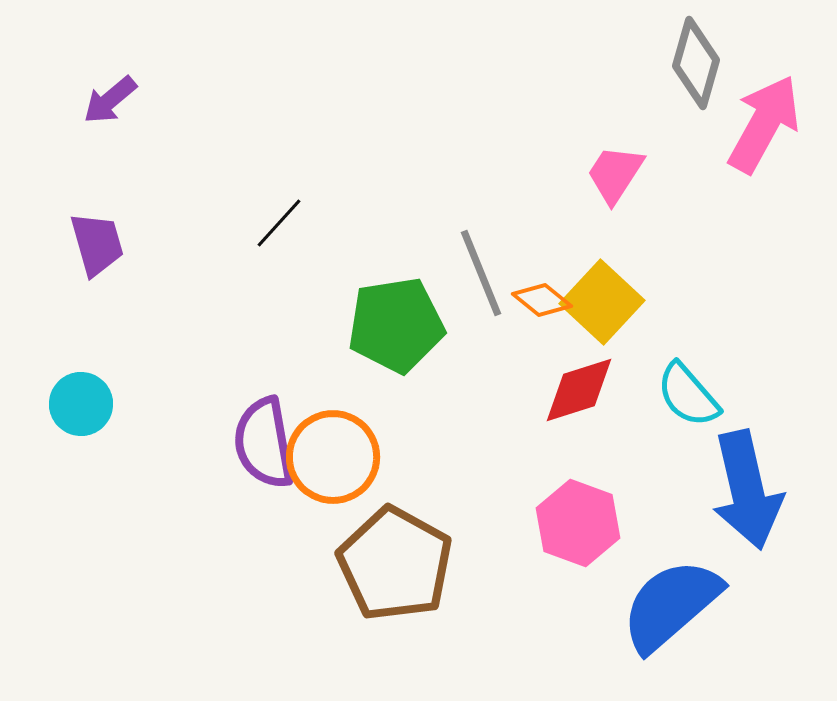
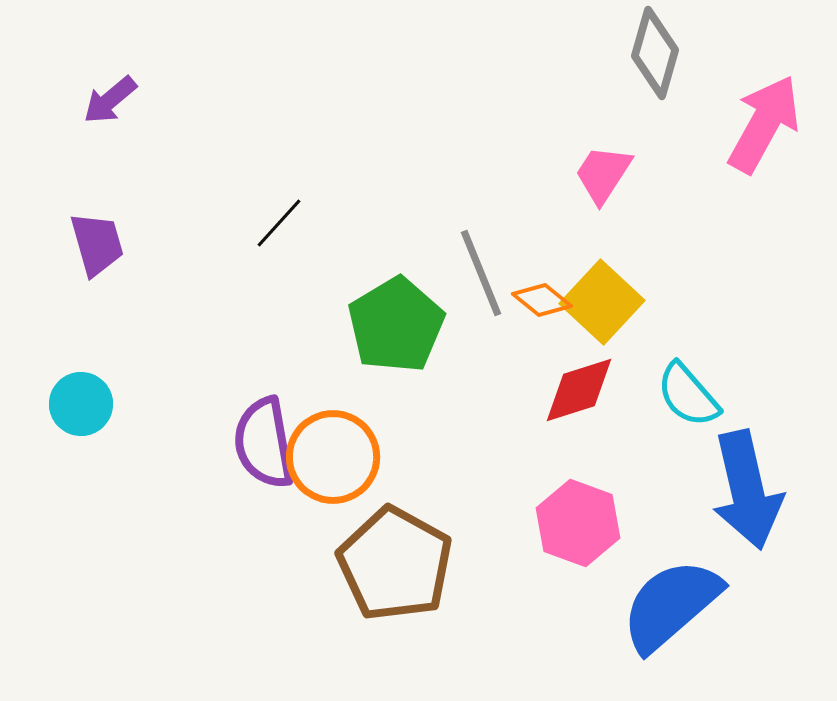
gray diamond: moved 41 px left, 10 px up
pink trapezoid: moved 12 px left
green pentagon: rotated 22 degrees counterclockwise
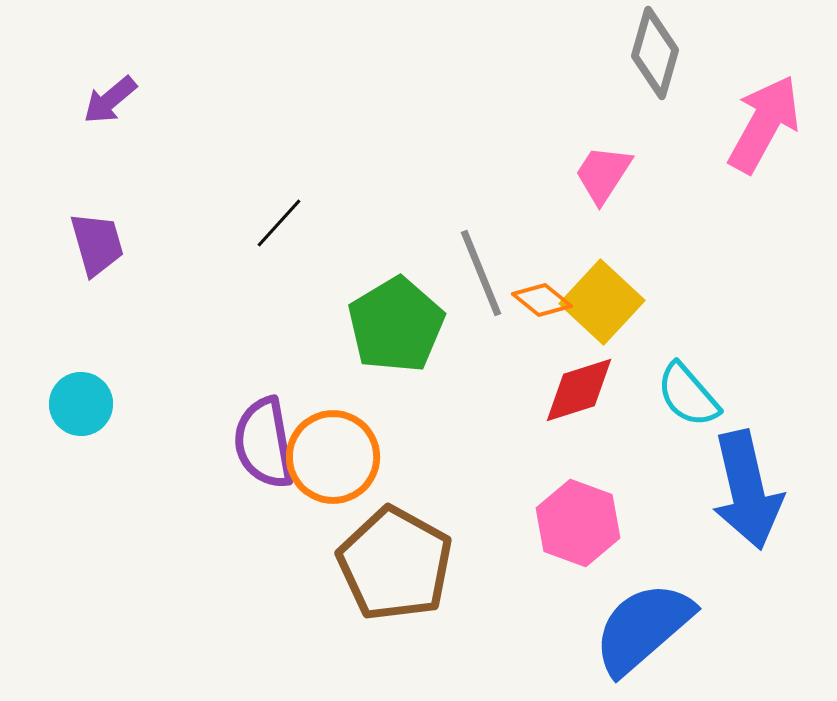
blue semicircle: moved 28 px left, 23 px down
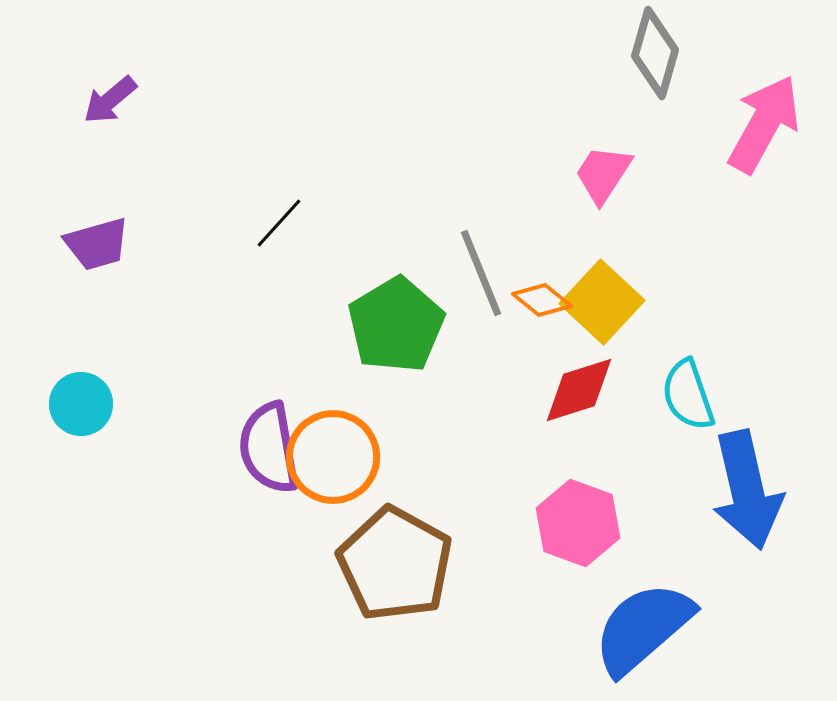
purple trapezoid: rotated 90 degrees clockwise
cyan semicircle: rotated 22 degrees clockwise
purple semicircle: moved 5 px right, 5 px down
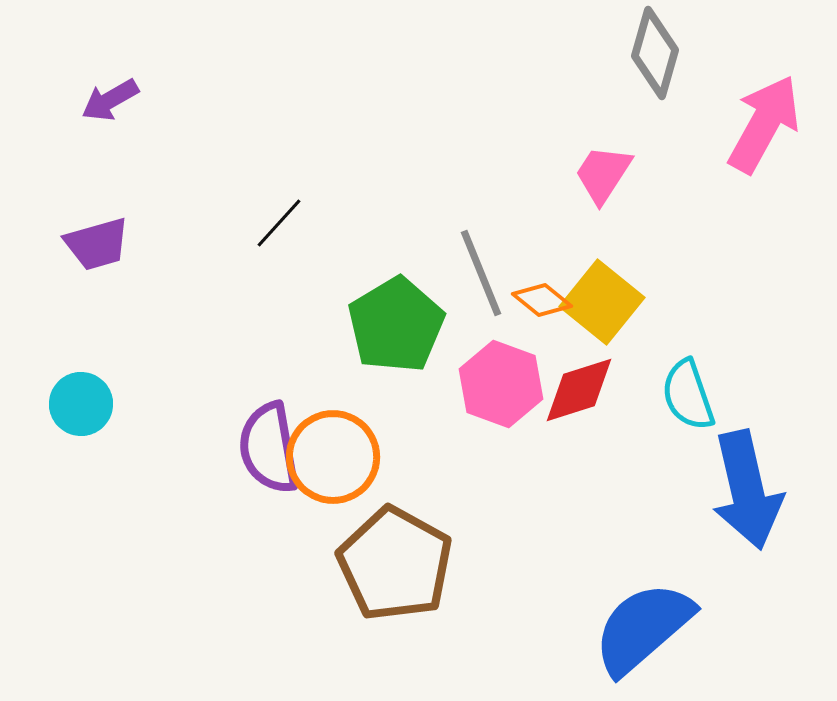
purple arrow: rotated 10 degrees clockwise
yellow square: rotated 4 degrees counterclockwise
pink hexagon: moved 77 px left, 139 px up
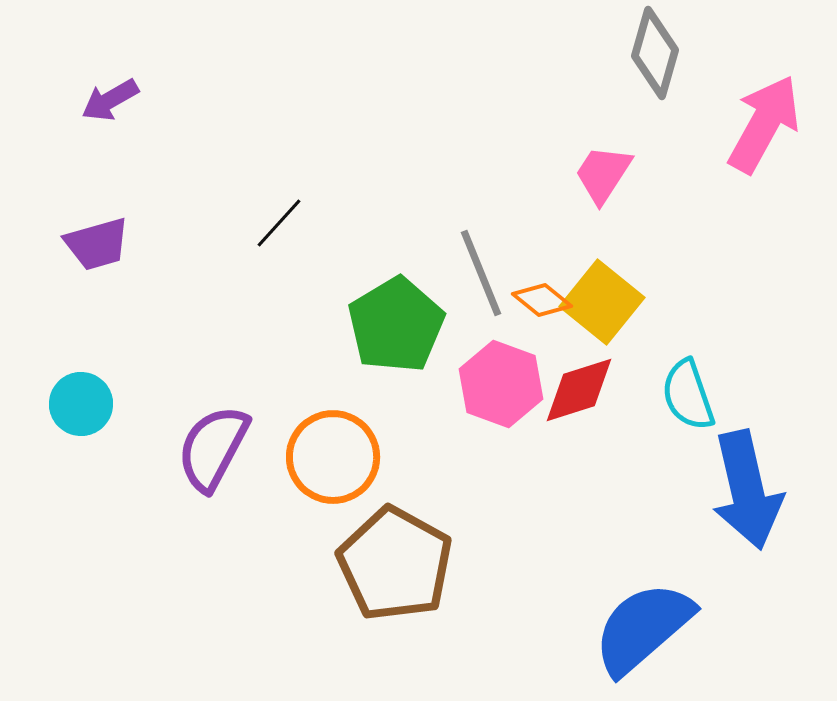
purple semicircle: moved 56 px left; rotated 38 degrees clockwise
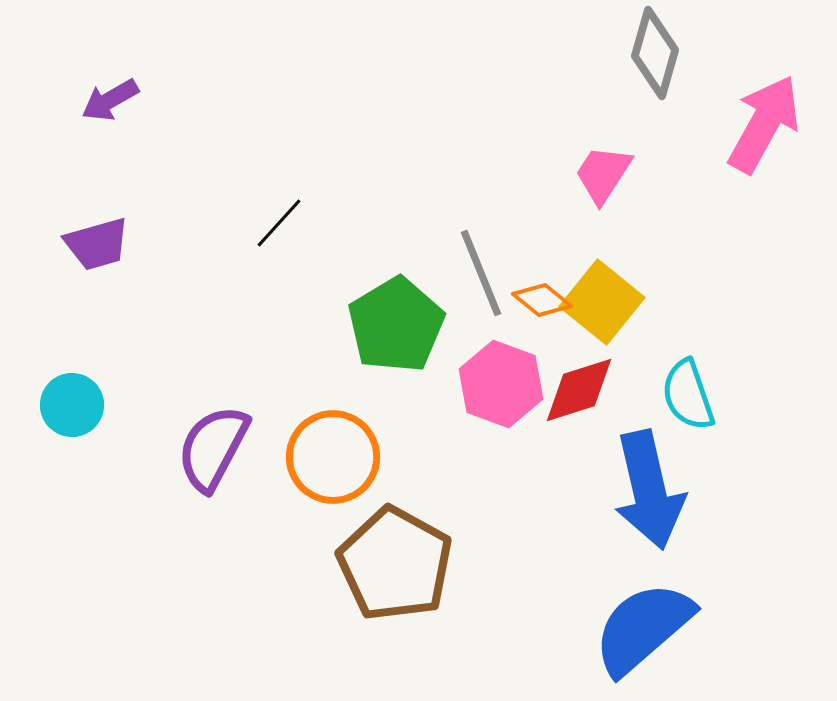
cyan circle: moved 9 px left, 1 px down
blue arrow: moved 98 px left
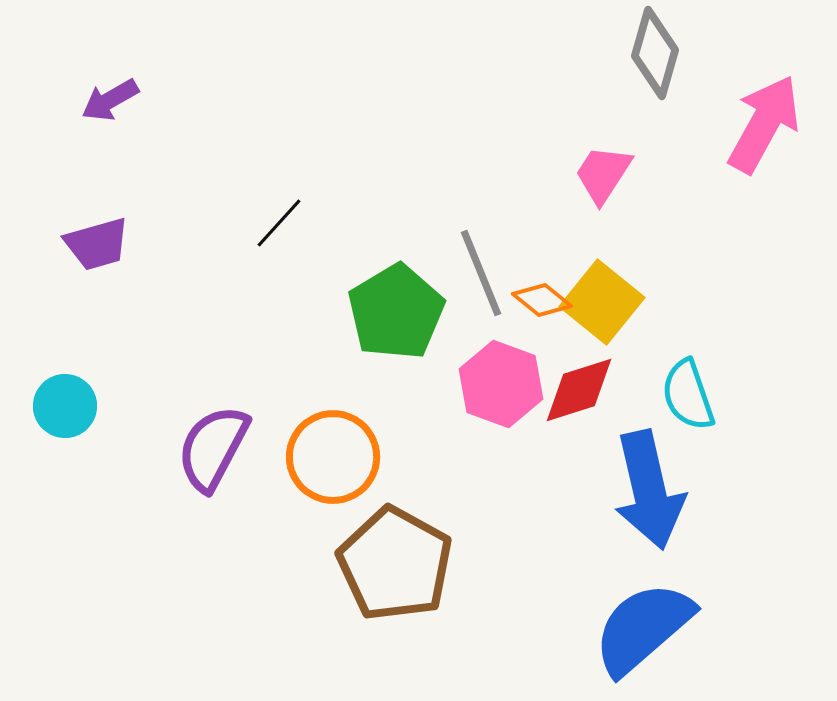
green pentagon: moved 13 px up
cyan circle: moved 7 px left, 1 px down
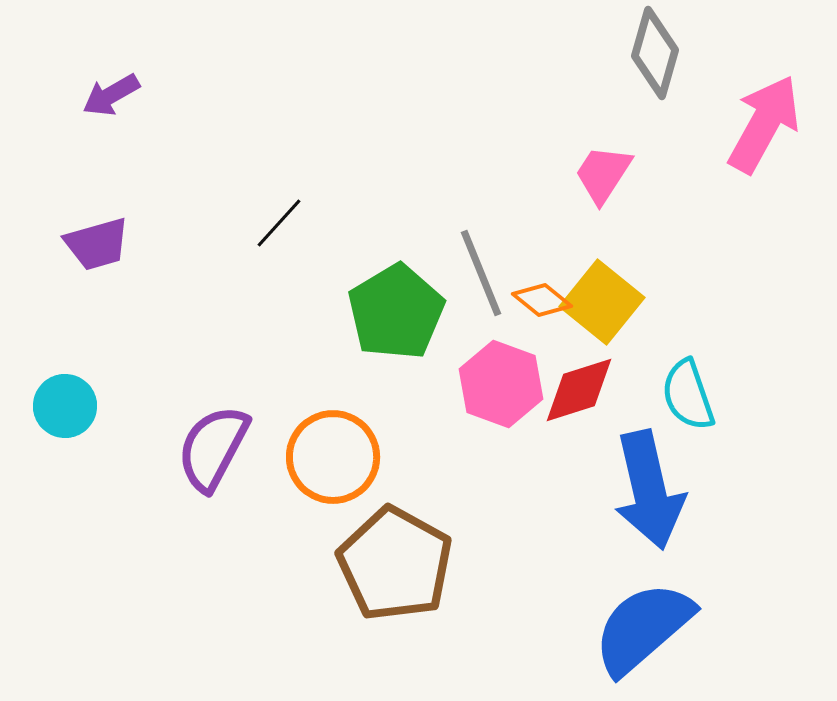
purple arrow: moved 1 px right, 5 px up
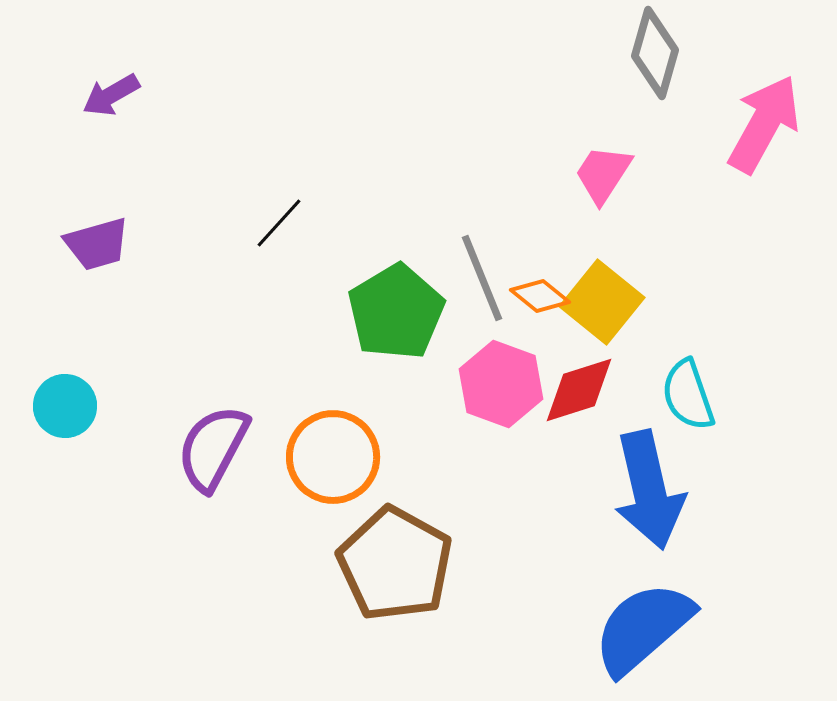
gray line: moved 1 px right, 5 px down
orange diamond: moved 2 px left, 4 px up
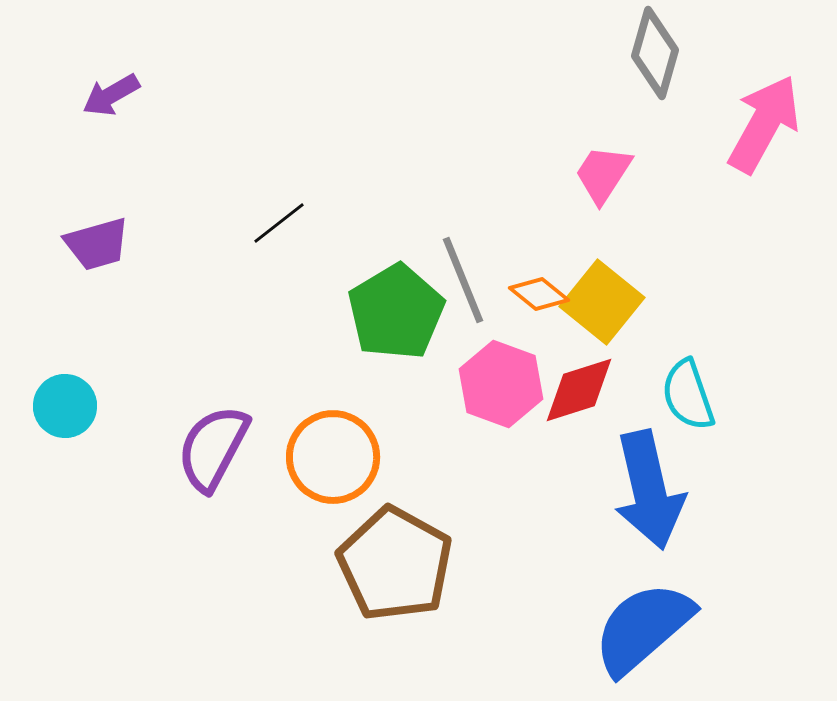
black line: rotated 10 degrees clockwise
gray line: moved 19 px left, 2 px down
orange diamond: moved 1 px left, 2 px up
